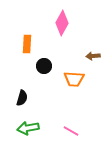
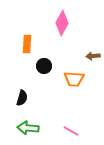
green arrow: rotated 15 degrees clockwise
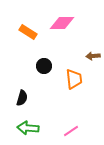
pink diamond: rotated 60 degrees clockwise
orange rectangle: moved 1 px right, 12 px up; rotated 60 degrees counterclockwise
orange trapezoid: rotated 100 degrees counterclockwise
pink line: rotated 63 degrees counterclockwise
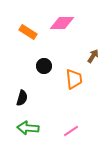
brown arrow: rotated 128 degrees clockwise
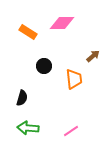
brown arrow: rotated 16 degrees clockwise
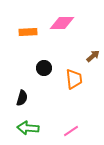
orange rectangle: rotated 36 degrees counterclockwise
black circle: moved 2 px down
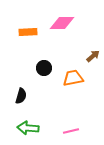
orange trapezoid: moved 1 px left, 1 px up; rotated 95 degrees counterclockwise
black semicircle: moved 1 px left, 2 px up
pink line: rotated 21 degrees clockwise
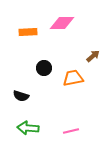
black semicircle: rotated 91 degrees clockwise
